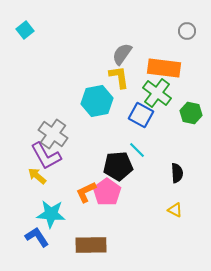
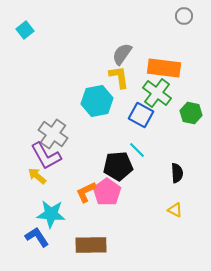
gray circle: moved 3 px left, 15 px up
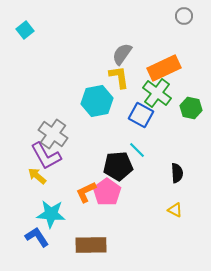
orange rectangle: rotated 32 degrees counterclockwise
green hexagon: moved 5 px up
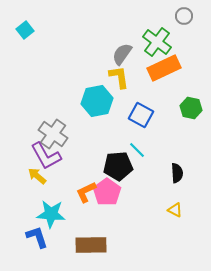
green cross: moved 51 px up
blue L-shape: rotated 15 degrees clockwise
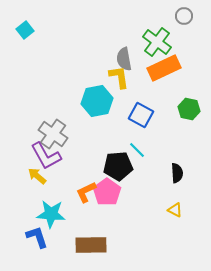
gray semicircle: moved 2 px right, 5 px down; rotated 45 degrees counterclockwise
green hexagon: moved 2 px left, 1 px down
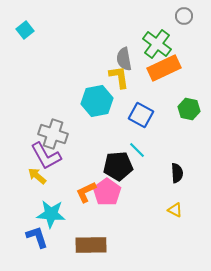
green cross: moved 2 px down
gray cross: rotated 16 degrees counterclockwise
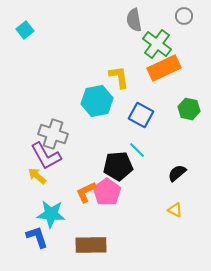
gray semicircle: moved 10 px right, 39 px up
black semicircle: rotated 126 degrees counterclockwise
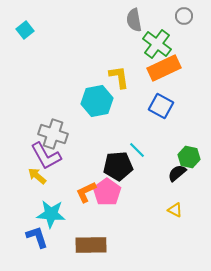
green hexagon: moved 48 px down
blue square: moved 20 px right, 9 px up
